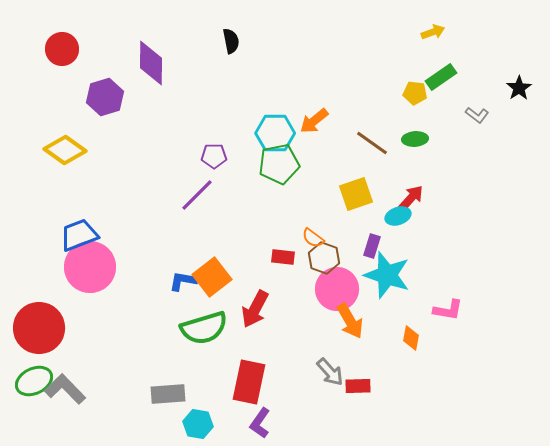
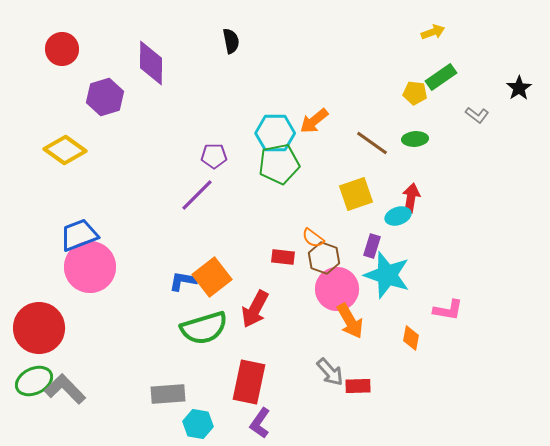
red arrow at (411, 198): rotated 32 degrees counterclockwise
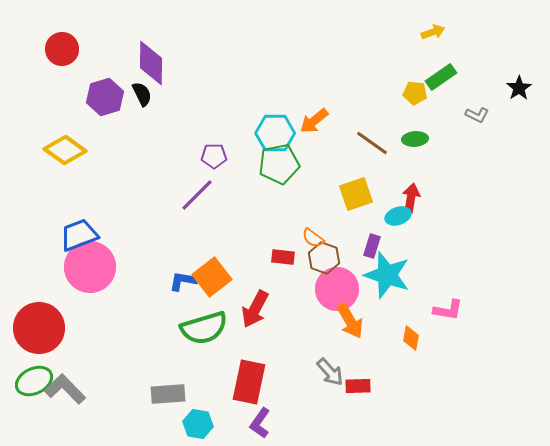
black semicircle at (231, 41): moved 89 px left, 53 px down; rotated 15 degrees counterclockwise
gray L-shape at (477, 115): rotated 10 degrees counterclockwise
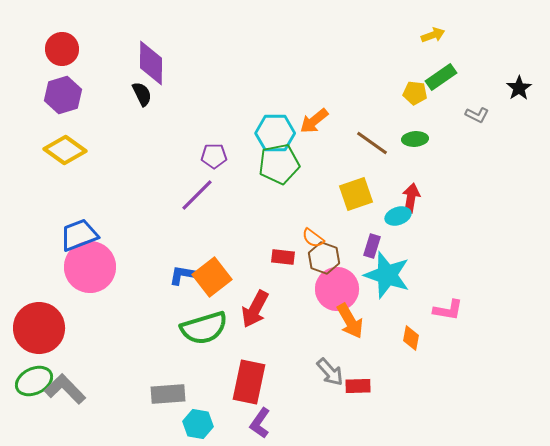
yellow arrow at (433, 32): moved 3 px down
purple hexagon at (105, 97): moved 42 px left, 2 px up
blue L-shape at (183, 281): moved 6 px up
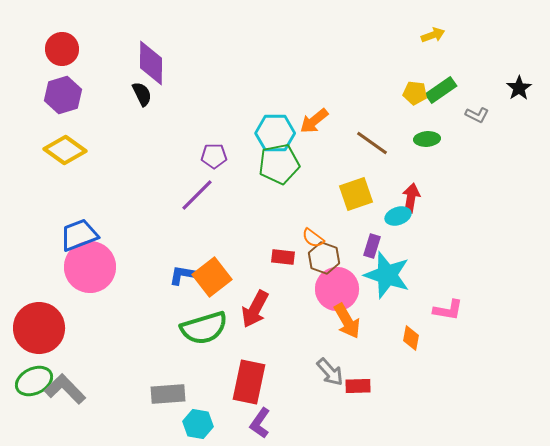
green rectangle at (441, 77): moved 13 px down
green ellipse at (415, 139): moved 12 px right
orange arrow at (350, 321): moved 3 px left
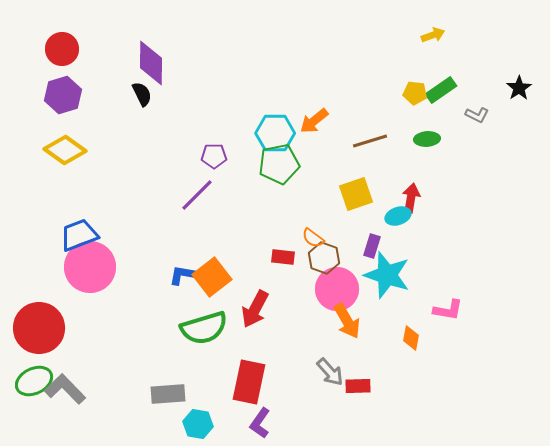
brown line at (372, 143): moved 2 px left, 2 px up; rotated 52 degrees counterclockwise
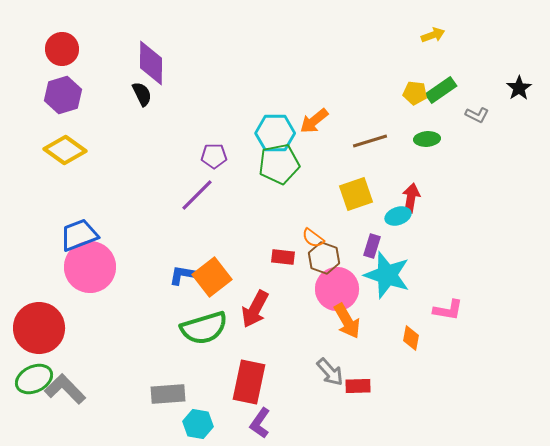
green ellipse at (34, 381): moved 2 px up
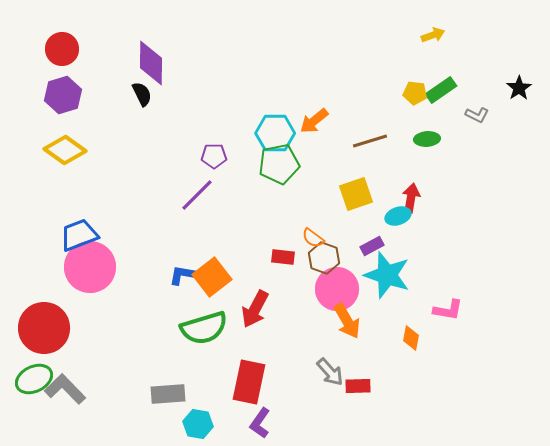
purple rectangle at (372, 246): rotated 45 degrees clockwise
red circle at (39, 328): moved 5 px right
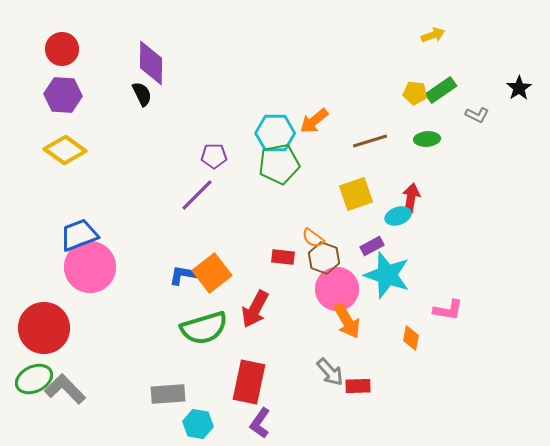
purple hexagon at (63, 95): rotated 21 degrees clockwise
orange square at (212, 277): moved 4 px up
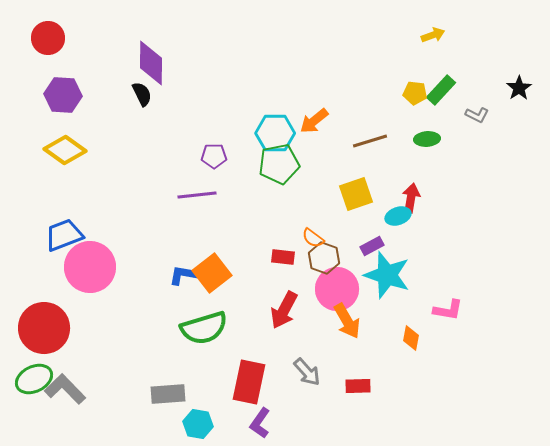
red circle at (62, 49): moved 14 px left, 11 px up
green rectangle at (441, 90): rotated 12 degrees counterclockwise
purple line at (197, 195): rotated 39 degrees clockwise
blue trapezoid at (79, 235): moved 15 px left
red arrow at (255, 309): moved 29 px right, 1 px down
gray arrow at (330, 372): moved 23 px left
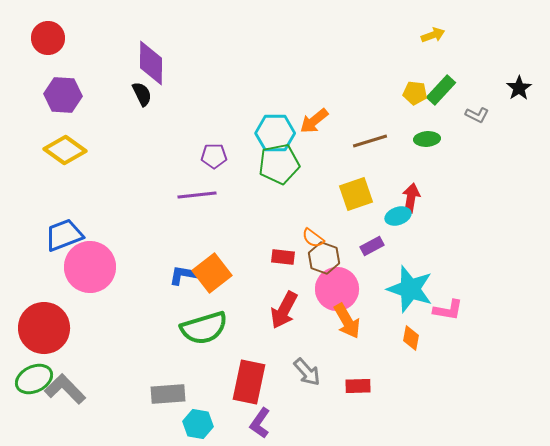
cyan star at (387, 275): moved 23 px right, 14 px down
